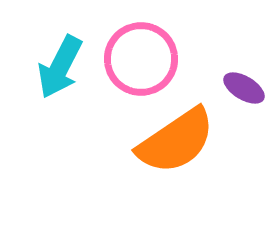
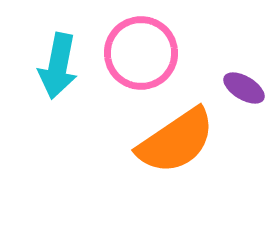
pink circle: moved 6 px up
cyan arrow: moved 2 px left, 1 px up; rotated 16 degrees counterclockwise
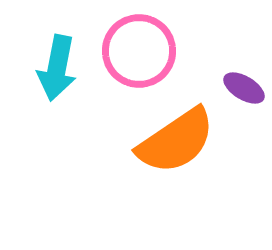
pink circle: moved 2 px left, 2 px up
cyan arrow: moved 1 px left, 2 px down
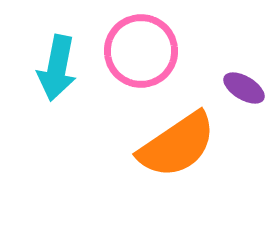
pink circle: moved 2 px right
orange semicircle: moved 1 px right, 4 px down
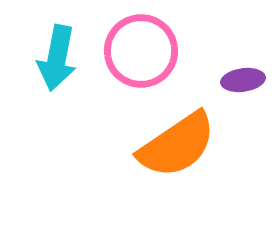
cyan arrow: moved 10 px up
purple ellipse: moved 1 px left, 8 px up; rotated 39 degrees counterclockwise
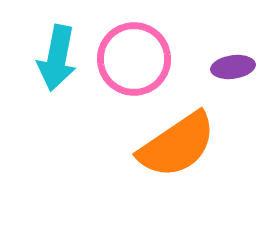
pink circle: moved 7 px left, 8 px down
purple ellipse: moved 10 px left, 13 px up
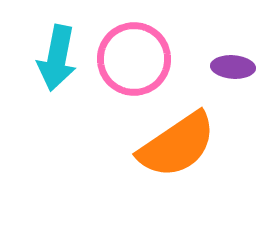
purple ellipse: rotated 12 degrees clockwise
